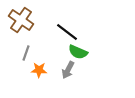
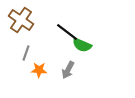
green semicircle: moved 4 px right, 7 px up
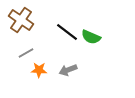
green semicircle: moved 9 px right, 8 px up
gray line: rotated 42 degrees clockwise
gray arrow: rotated 42 degrees clockwise
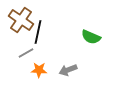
black line: moved 29 px left; rotated 65 degrees clockwise
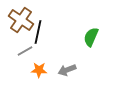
green semicircle: rotated 90 degrees clockwise
gray line: moved 1 px left, 2 px up
gray arrow: moved 1 px left
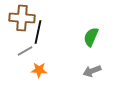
brown cross: moved 1 px right, 2 px up; rotated 30 degrees counterclockwise
gray arrow: moved 25 px right, 1 px down
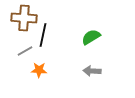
brown cross: moved 2 px right
black line: moved 5 px right, 3 px down
green semicircle: rotated 36 degrees clockwise
gray arrow: rotated 24 degrees clockwise
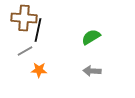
black line: moved 5 px left, 5 px up
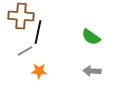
brown cross: moved 3 px left, 2 px up
black line: moved 2 px down
green semicircle: rotated 114 degrees counterclockwise
orange star: moved 1 px down
